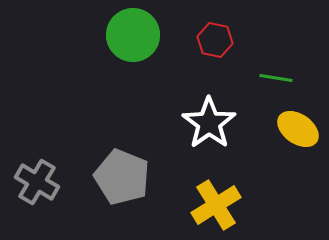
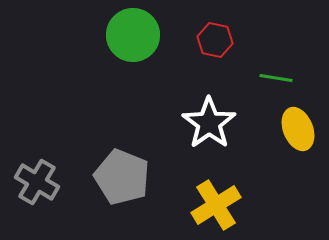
yellow ellipse: rotated 33 degrees clockwise
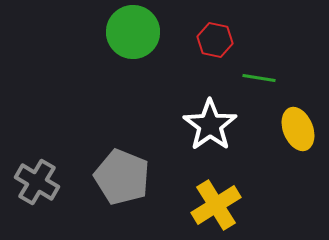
green circle: moved 3 px up
green line: moved 17 px left
white star: moved 1 px right, 2 px down
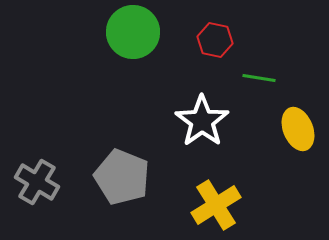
white star: moved 8 px left, 4 px up
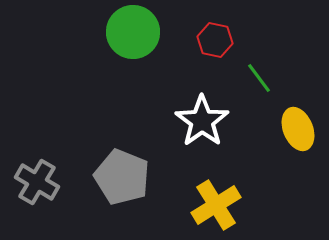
green line: rotated 44 degrees clockwise
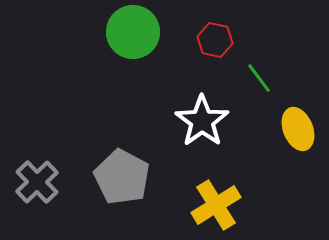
gray pentagon: rotated 6 degrees clockwise
gray cross: rotated 15 degrees clockwise
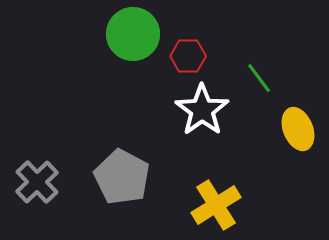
green circle: moved 2 px down
red hexagon: moved 27 px left, 16 px down; rotated 12 degrees counterclockwise
white star: moved 11 px up
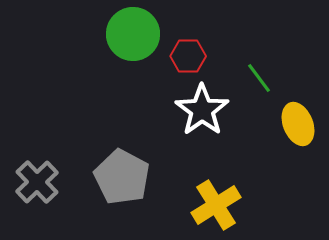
yellow ellipse: moved 5 px up
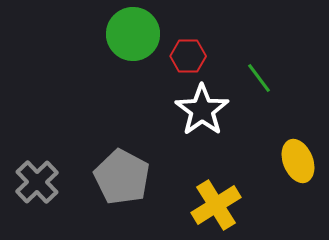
yellow ellipse: moved 37 px down
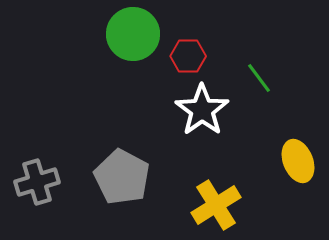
gray cross: rotated 27 degrees clockwise
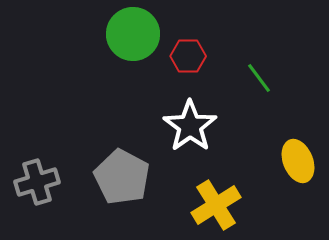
white star: moved 12 px left, 16 px down
